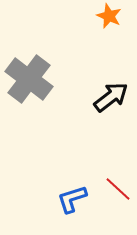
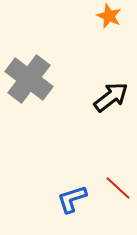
red line: moved 1 px up
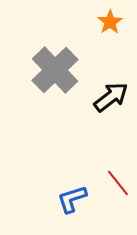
orange star: moved 1 px right, 6 px down; rotated 15 degrees clockwise
gray cross: moved 26 px right, 9 px up; rotated 9 degrees clockwise
red line: moved 5 px up; rotated 8 degrees clockwise
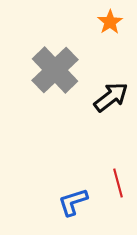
red line: rotated 24 degrees clockwise
blue L-shape: moved 1 px right, 3 px down
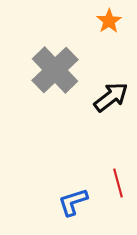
orange star: moved 1 px left, 1 px up
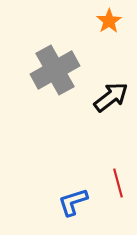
gray cross: rotated 15 degrees clockwise
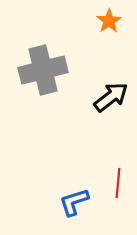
gray cross: moved 12 px left; rotated 15 degrees clockwise
red line: rotated 20 degrees clockwise
blue L-shape: moved 1 px right
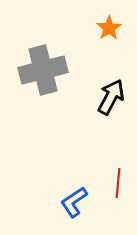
orange star: moved 7 px down
black arrow: rotated 24 degrees counterclockwise
blue L-shape: rotated 16 degrees counterclockwise
